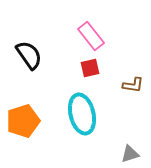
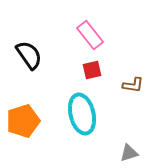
pink rectangle: moved 1 px left, 1 px up
red square: moved 2 px right, 2 px down
gray triangle: moved 1 px left, 1 px up
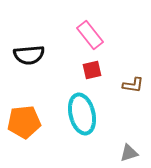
black semicircle: rotated 120 degrees clockwise
orange pentagon: moved 1 px right, 1 px down; rotated 12 degrees clockwise
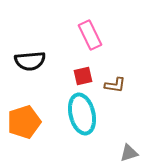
pink rectangle: rotated 12 degrees clockwise
black semicircle: moved 1 px right, 6 px down
red square: moved 9 px left, 6 px down
brown L-shape: moved 18 px left
orange pentagon: rotated 12 degrees counterclockwise
